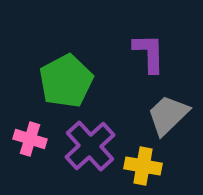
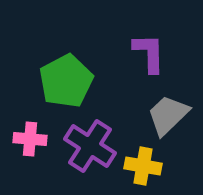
pink cross: rotated 12 degrees counterclockwise
purple cross: rotated 15 degrees counterclockwise
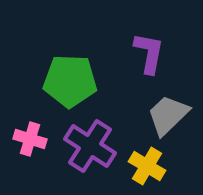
purple L-shape: rotated 12 degrees clockwise
green pentagon: moved 4 px right; rotated 30 degrees clockwise
pink cross: rotated 12 degrees clockwise
yellow cross: moved 4 px right; rotated 21 degrees clockwise
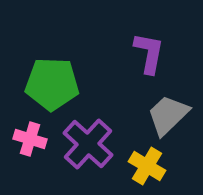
green pentagon: moved 18 px left, 3 px down
purple cross: moved 2 px left, 2 px up; rotated 9 degrees clockwise
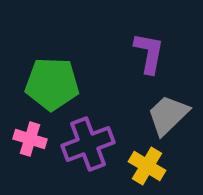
purple cross: rotated 27 degrees clockwise
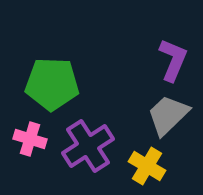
purple L-shape: moved 24 px right, 7 px down; rotated 12 degrees clockwise
purple cross: moved 2 px down; rotated 12 degrees counterclockwise
